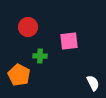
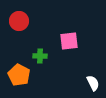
red circle: moved 9 px left, 6 px up
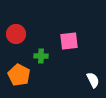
red circle: moved 3 px left, 13 px down
green cross: moved 1 px right
white semicircle: moved 3 px up
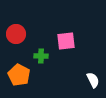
pink square: moved 3 px left
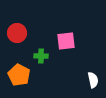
red circle: moved 1 px right, 1 px up
white semicircle: rotated 14 degrees clockwise
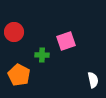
red circle: moved 3 px left, 1 px up
pink square: rotated 12 degrees counterclockwise
green cross: moved 1 px right, 1 px up
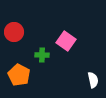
pink square: rotated 36 degrees counterclockwise
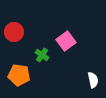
pink square: rotated 18 degrees clockwise
green cross: rotated 32 degrees clockwise
orange pentagon: rotated 20 degrees counterclockwise
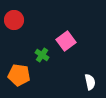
red circle: moved 12 px up
white semicircle: moved 3 px left, 2 px down
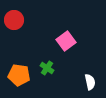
green cross: moved 5 px right, 13 px down
